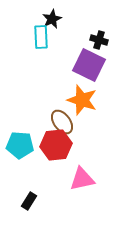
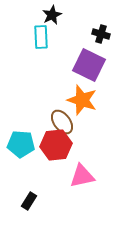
black star: moved 4 px up
black cross: moved 2 px right, 6 px up
cyan pentagon: moved 1 px right, 1 px up
pink triangle: moved 3 px up
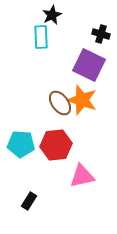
brown ellipse: moved 2 px left, 19 px up
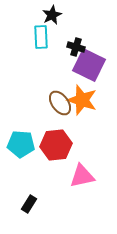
black cross: moved 25 px left, 13 px down
black rectangle: moved 3 px down
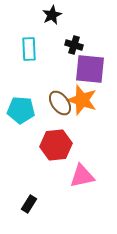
cyan rectangle: moved 12 px left, 12 px down
black cross: moved 2 px left, 2 px up
purple square: moved 1 px right, 4 px down; rotated 20 degrees counterclockwise
cyan pentagon: moved 34 px up
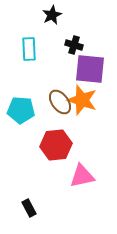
brown ellipse: moved 1 px up
black rectangle: moved 4 px down; rotated 60 degrees counterclockwise
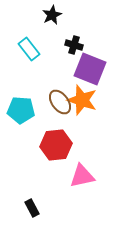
cyan rectangle: rotated 35 degrees counterclockwise
purple square: rotated 16 degrees clockwise
black rectangle: moved 3 px right
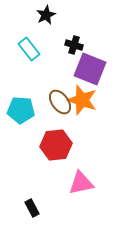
black star: moved 6 px left
pink triangle: moved 1 px left, 7 px down
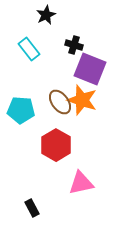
red hexagon: rotated 24 degrees counterclockwise
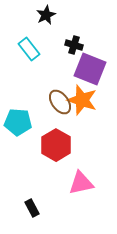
cyan pentagon: moved 3 px left, 12 px down
